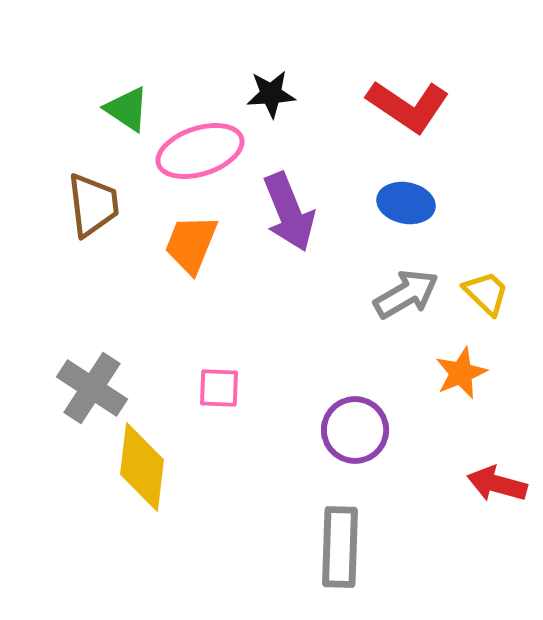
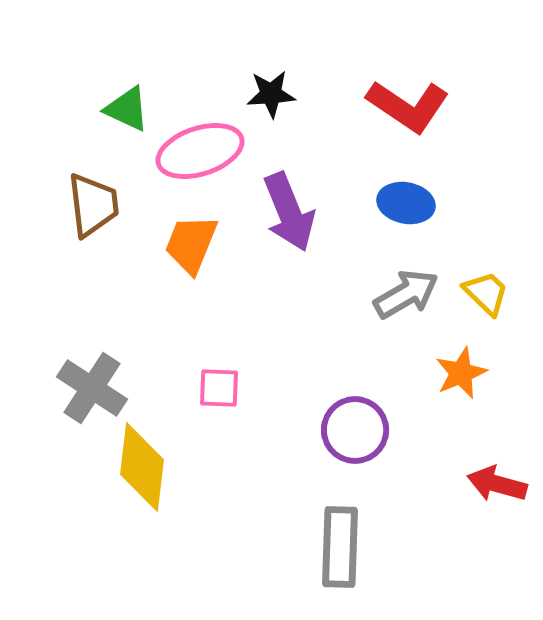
green triangle: rotated 9 degrees counterclockwise
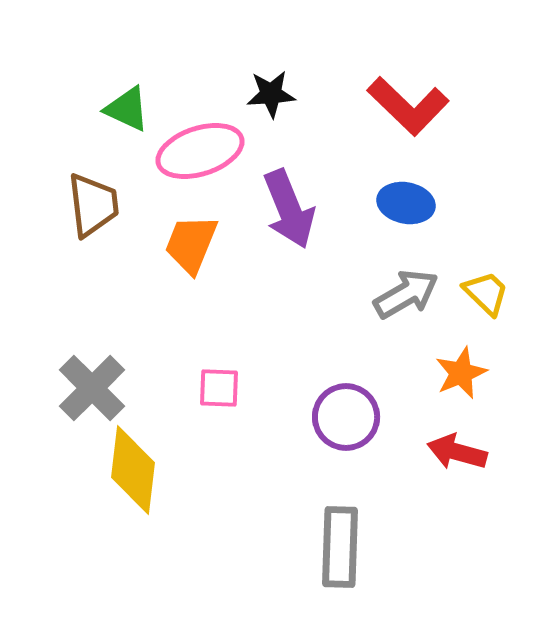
red L-shape: rotated 10 degrees clockwise
purple arrow: moved 3 px up
gray cross: rotated 12 degrees clockwise
purple circle: moved 9 px left, 13 px up
yellow diamond: moved 9 px left, 3 px down
red arrow: moved 40 px left, 32 px up
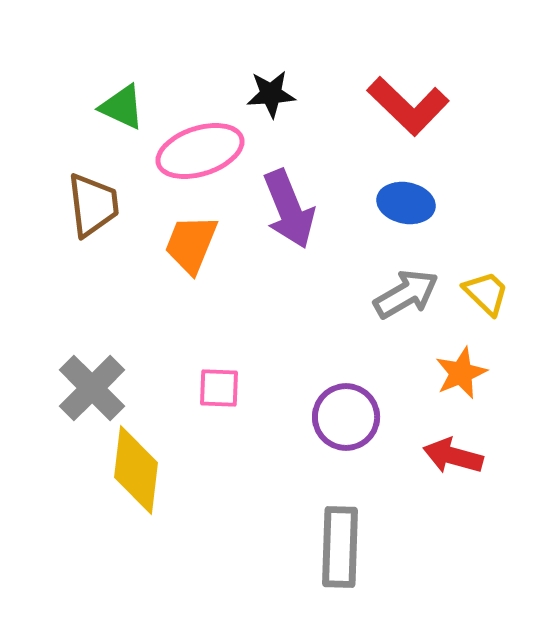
green triangle: moved 5 px left, 2 px up
red arrow: moved 4 px left, 4 px down
yellow diamond: moved 3 px right
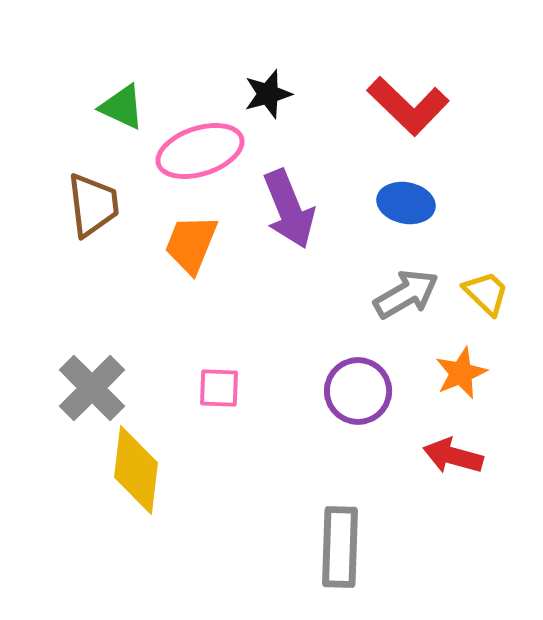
black star: moved 3 px left; rotated 12 degrees counterclockwise
purple circle: moved 12 px right, 26 px up
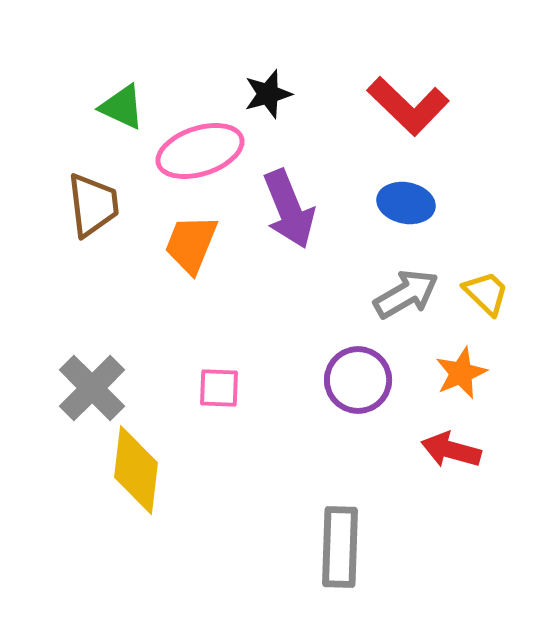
purple circle: moved 11 px up
red arrow: moved 2 px left, 6 px up
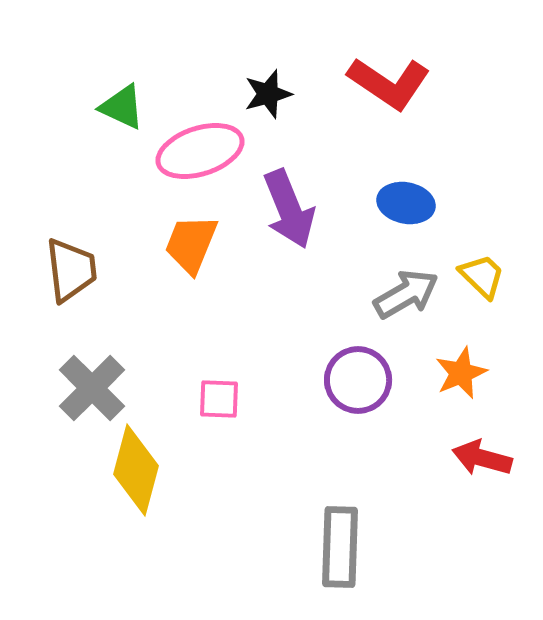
red L-shape: moved 19 px left, 23 px up; rotated 10 degrees counterclockwise
brown trapezoid: moved 22 px left, 65 px down
yellow trapezoid: moved 4 px left, 17 px up
pink square: moved 11 px down
red arrow: moved 31 px right, 8 px down
yellow diamond: rotated 8 degrees clockwise
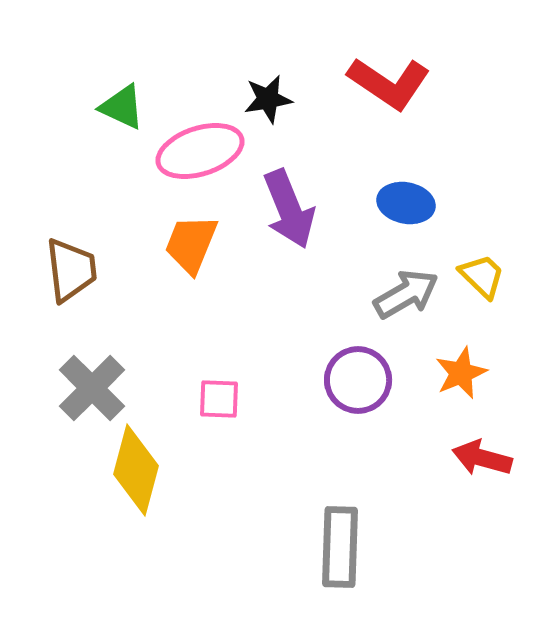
black star: moved 5 px down; rotated 6 degrees clockwise
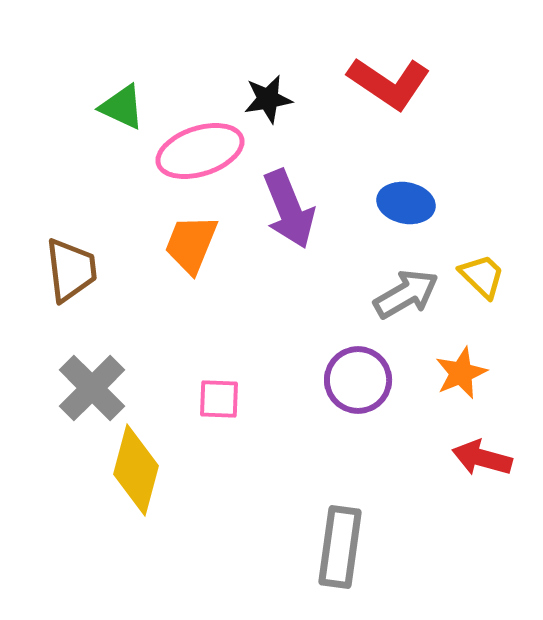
gray rectangle: rotated 6 degrees clockwise
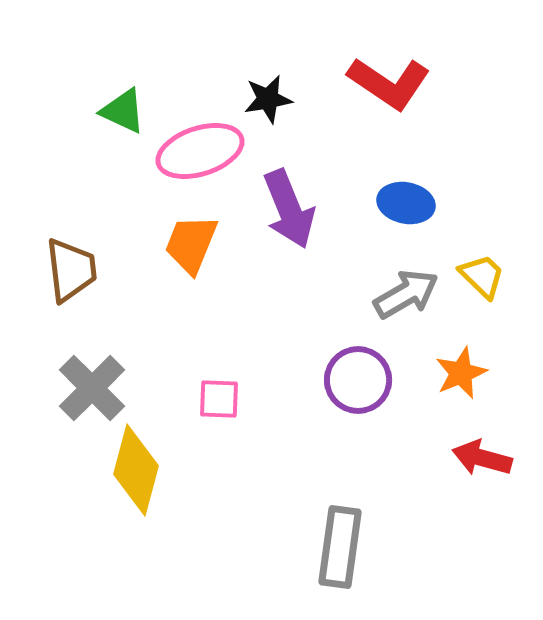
green triangle: moved 1 px right, 4 px down
